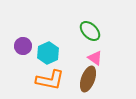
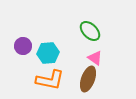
cyan hexagon: rotated 20 degrees clockwise
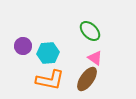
brown ellipse: moved 1 px left; rotated 15 degrees clockwise
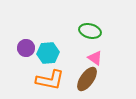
green ellipse: rotated 30 degrees counterclockwise
purple circle: moved 3 px right, 2 px down
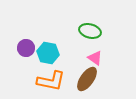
cyan hexagon: rotated 15 degrees clockwise
orange L-shape: moved 1 px right, 1 px down
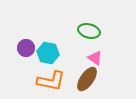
green ellipse: moved 1 px left
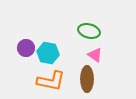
pink triangle: moved 3 px up
brown ellipse: rotated 35 degrees counterclockwise
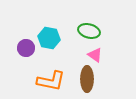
cyan hexagon: moved 1 px right, 15 px up
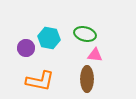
green ellipse: moved 4 px left, 3 px down
pink triangle: rotated 28 degrees counterclockwise
orange L-shape: moved 11 px left
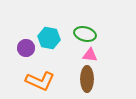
pink triangle: moved 5 px left
orange L-shape: rotated 12 degrees clockwise
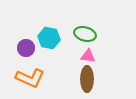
pink triangle: moved 2 px left, 1 px down
orange L-shape: moved 10 px left, 3 px up
